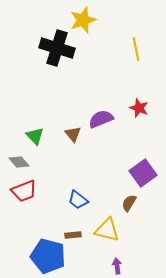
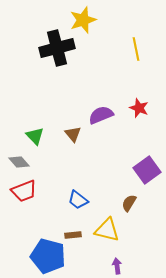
black cross: rotated 32 degrees counterclockwise
purple semicircle: moved 4 px up
purple square: moved 4 px right, 3 px up
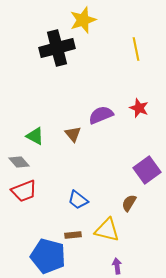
green triangle: rotated 18 degrees counterclockwise
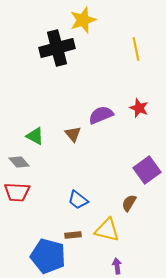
red trapezoid: moved 7 px left, 1 px down; rotated 24 degrees clockwise
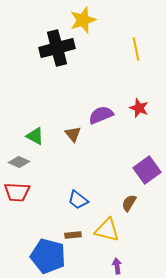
gray diamond: rotated 25 degrees counterclockwise
